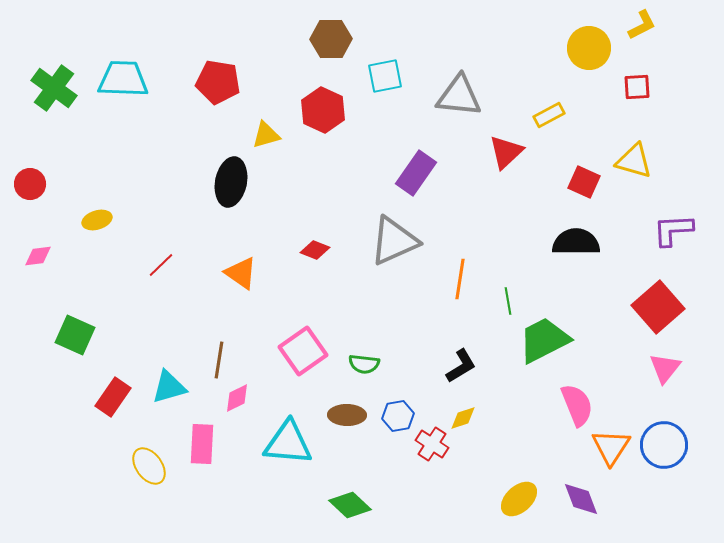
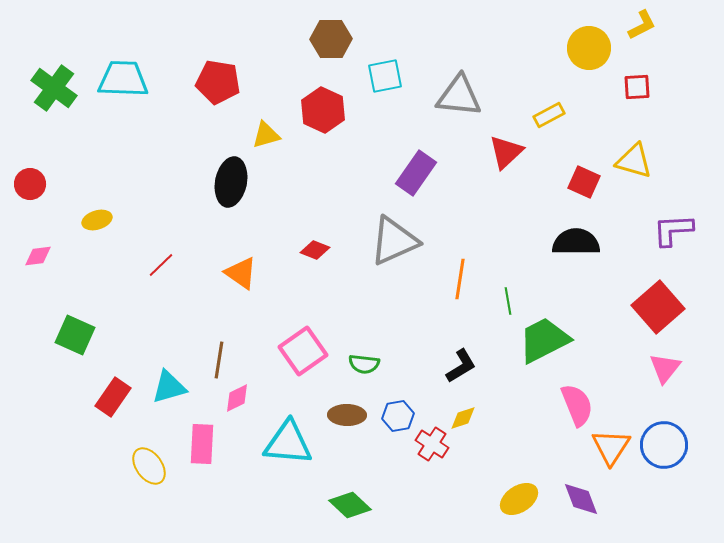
yellow ellipse at (519, 499): rotated 9 degrees clockwise
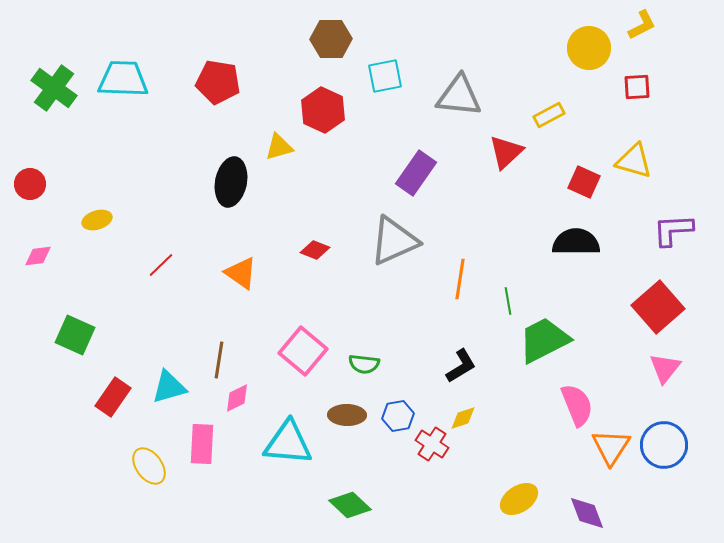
yellow triangle at (266, 135): moved 13 px right, 12 px down
pink square at (303, 351): rotated 15 degrees counterclockwise
purple diamond at (581, 499): moved 6 px right, 14 px down
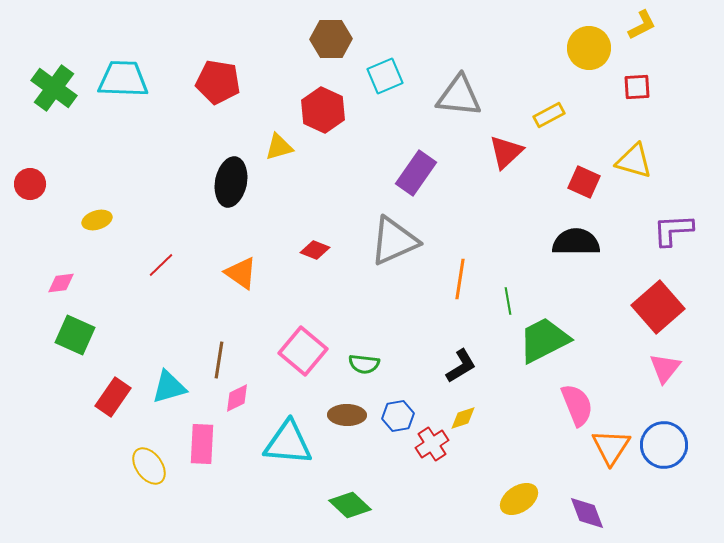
cyan square at (385, 76): rotated 12 degrees counterclockwise
pink diamond at (38, 256): moved 23 px right, 27 px down
red cross at (432, 444): rotated 24 degrees clockwise
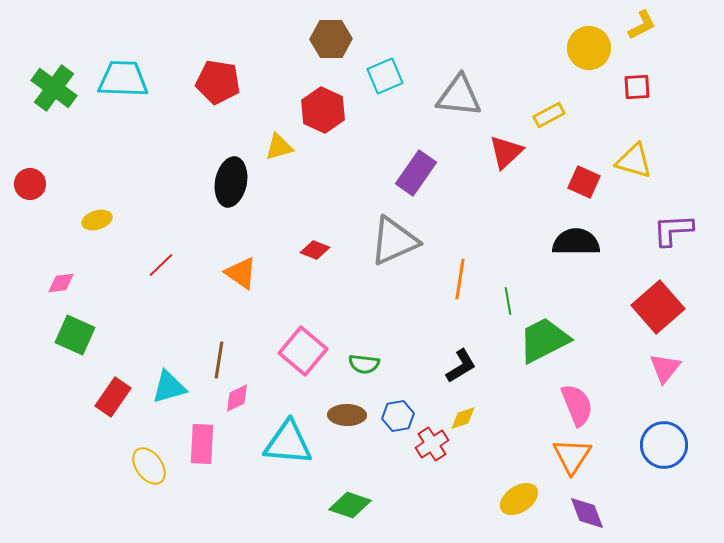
orange triangle at (611, 447): moved 39 px left, 9 px down
green diamond at (350, 505): rotated 24 degrees counterclockwise
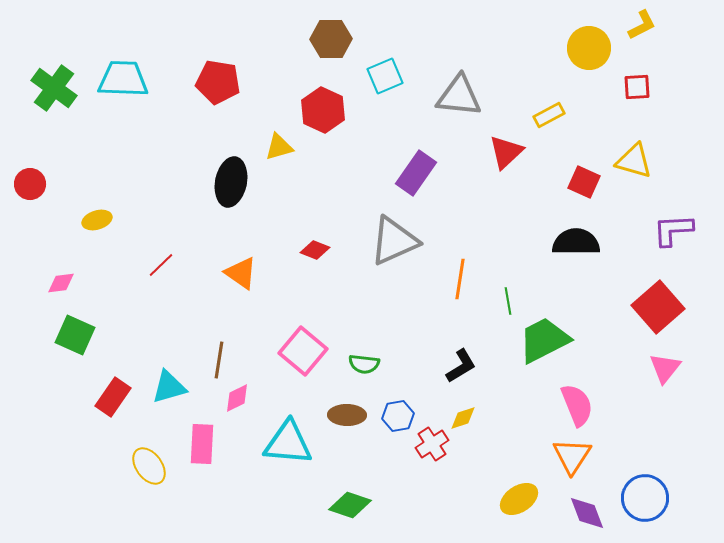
blue circle at (664, 445): moved 19 px left, 53 px down
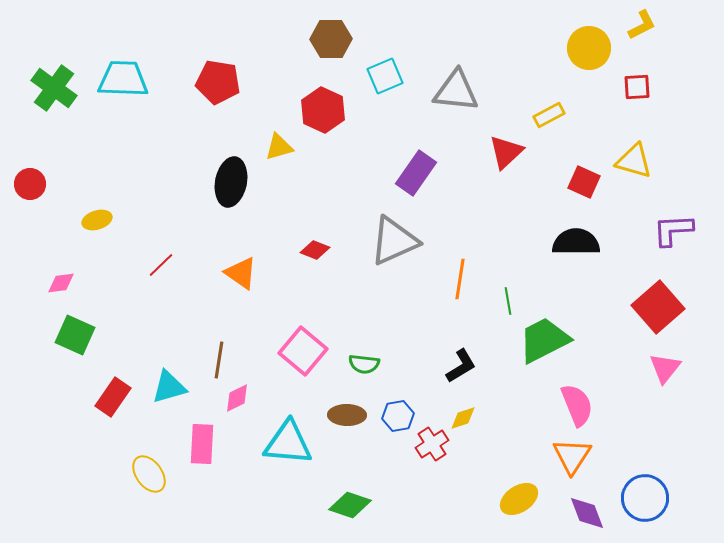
gray triangle at (459, 96): moved 3 px left, 5 px up
yellow ellipse at (149, 466): moved 8 px down
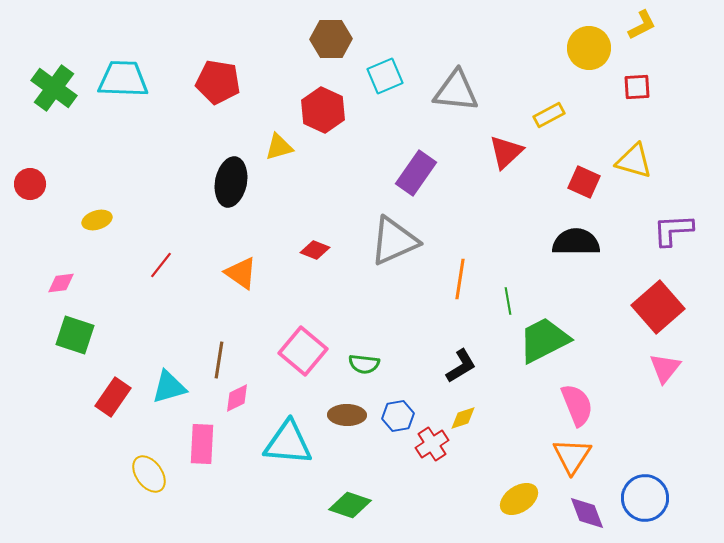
red line at (161, 265): rotated 8 degrees counterclockwise
green square at (75, 335): rotated 6 degrees counterclockwise
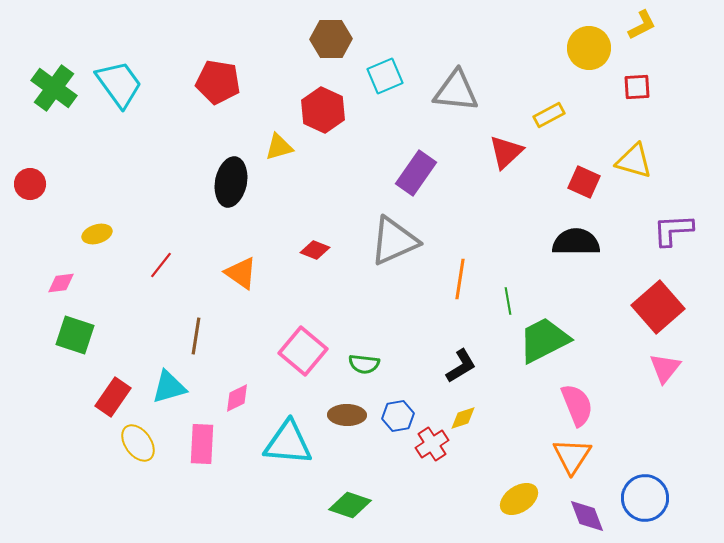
cyan trapezoid at (123, 79): moved 4 px left, 5 px down; rotated 52 degrees clockwise
yellow ellipse at (97, 220): moved 14 px down
brown line at (219, 360): moved 23 px left, 24 px up
yellow ellipse at (149, 474): moved 11 px left, 31 px up
purple diamond at (587, 513): moved 3 px down
